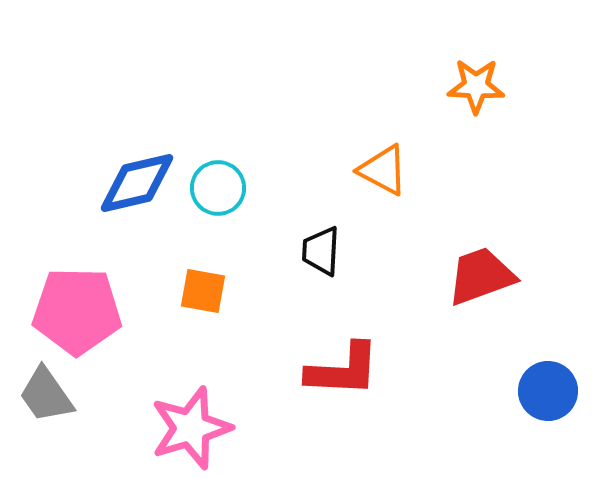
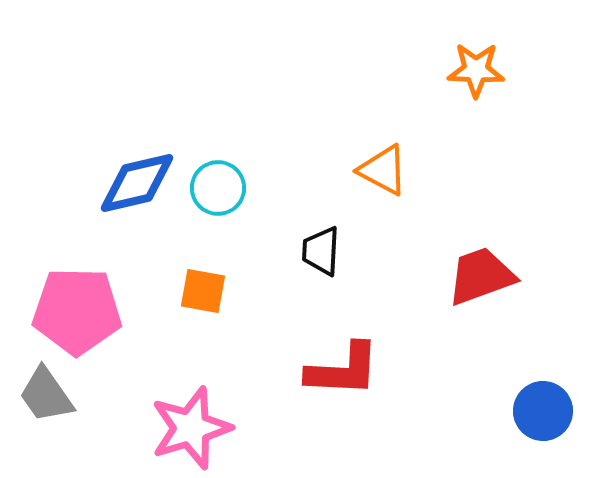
orange star: moved 16 px up
blue circle: moved 5 px left, 20 px down
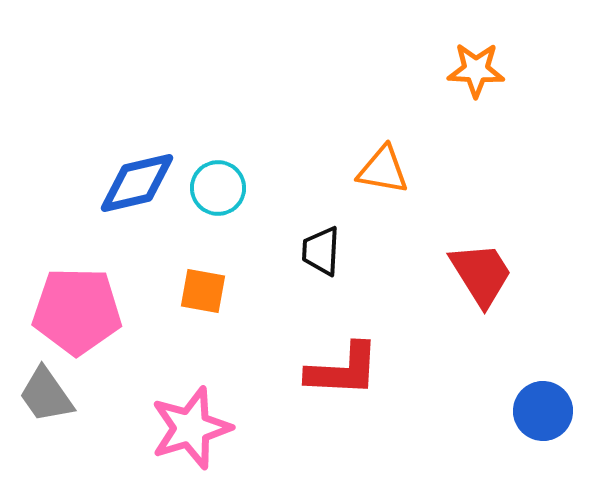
orange triangle: rotated 18 degrees counterclockwise
red trapezoid: moved 2 px up; rotated 78 degrees clockwise
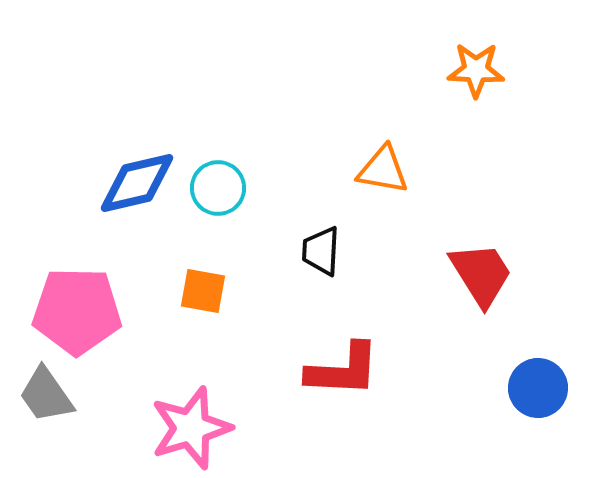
blue circle: moved 5 px left, 23 px up
